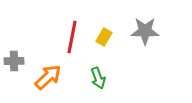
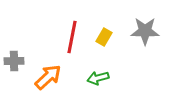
green arrow: rotated 95 degrees clockwise
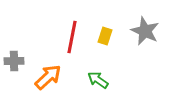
gray star: rotated 24 degrees clockwise
yellow rectangle: moved 1 px right, 1 px up; rotated 12 degrees counterclockwise
green arrow: moved 2 px down; rotated 50 degrees clockwise
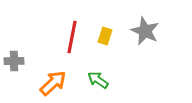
orange arrow: moved 5 px right, 6 px down
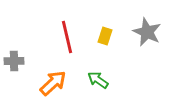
gray star: moved 2 px right, 1 px down
red line: moved 5 px left; rotated 24 degrees counterclockwise
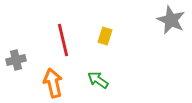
gray star: moved 24 px right, 12 px up
red line: moved 4 px left, 3 px down
gray cross: moved 2 px right, 1 px up; rotated 12 degrees counterclockwise
orange arrow: rotated 60 degrees counterclockwise
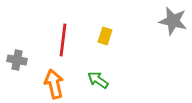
gray star: moved 2 px right, 1 px down; rotated 12 degrees counterclockwise
red line: rotated 20 degrees clockwise
gray cross: moved 1 px right; rotated 24 degrees clockwise
orange arrow: moved 1 px right, 1 px down
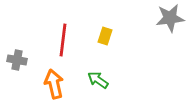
gray star: moved 3 px left, 3 px up; rotated 20 degrees counterclockwise
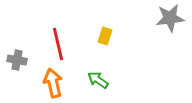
red line: moved 5 px left, 4 px down; rotated 20 degrees counterclockwise
orange arrow: moved 1 px left, 1 px up
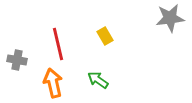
yellow rectangle: rotated 48 degrees counterclockwise
